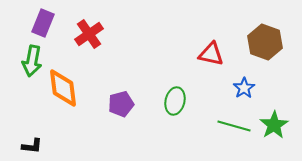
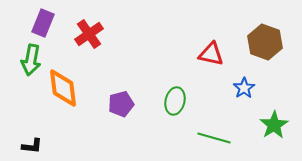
green arrow: moved 1 px left, 1 px up
green line: moved 20 px left, 12 px down
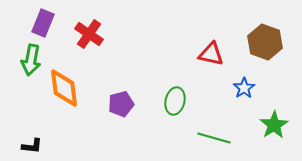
red cross: rotated 20 degrees counterclockwise
orange diamond: moved 1 px right
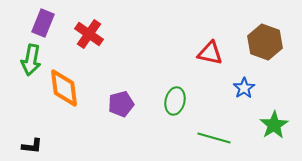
red triangle: moved 1 px left, 1 px up
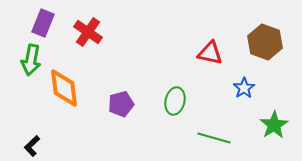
red cross: moved 1 px left, 2 px up
black L-shape: rotated 130 degrees clockwise
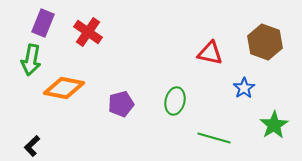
orange diamond: rotated 72 degrees counterclockwise
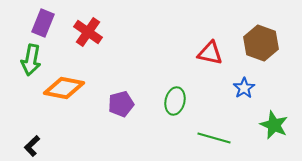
brown hexagon: moved 4 px left, 1 px down
green star: rotated 16 degrees counterclockwise
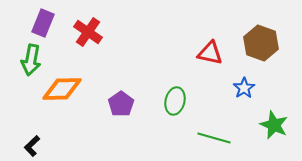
orange diamond: moved 2 px left, 1 px down; rotated 12 degrees counterclockwise
purple pentagon: rotated 20 degrees counterclockwise
